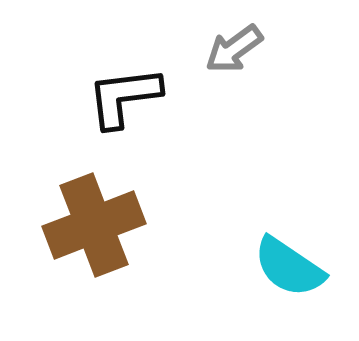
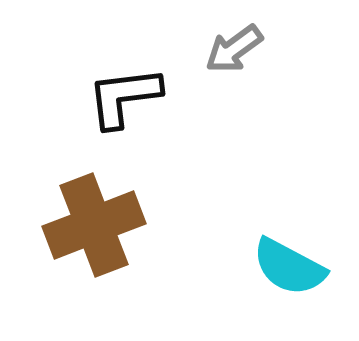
cyan semicircle: rotated 6 degrees counterclockwise
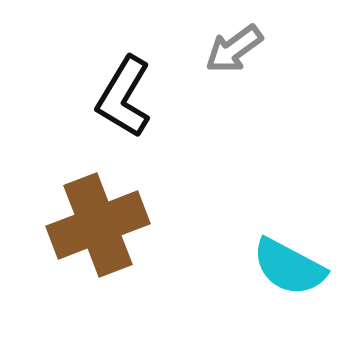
black L-shape: rotated 52 degrees counterclockwise
brown cross: moved 4 px right
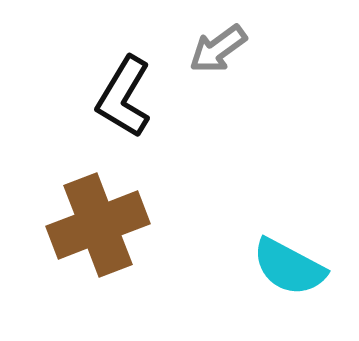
gray arrow: moved 16 px left
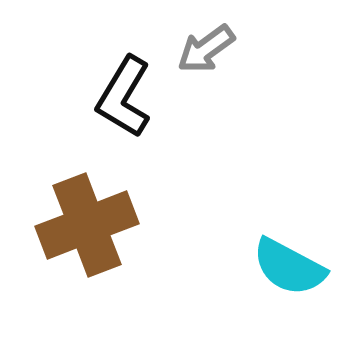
gray arrow: moved 12 px left
brown cross: moved 11 px left
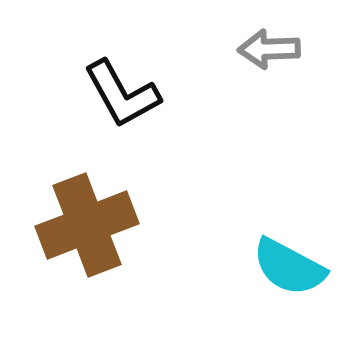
gray arrow: moved 63 px right; rotated 34 degrees clockwise
black L-shape: moved 2 px left, 3 px up; rotated 60 degrees counterclockwise
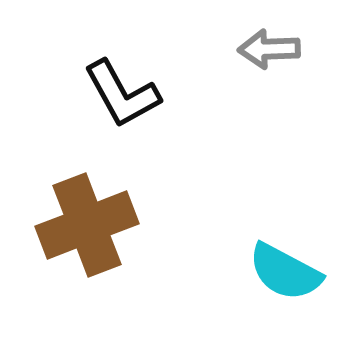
cyan semicircle: moved 4 px left, 5 px down
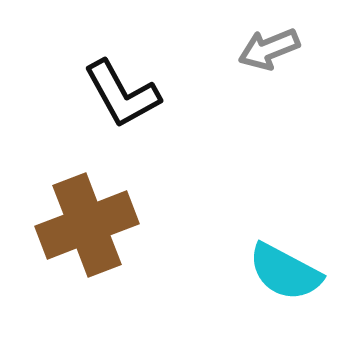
gray arrow: rotated 20 degrees counterclockwise
